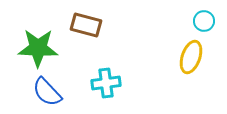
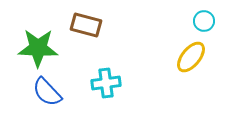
yellow ellipse: rotated 20 degrees clockwise
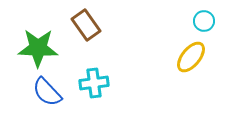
brown rectangle: rotated 40 degrees clockwise
cyan cross: moved 12 px left
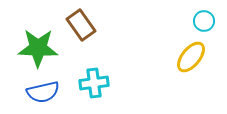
brown rectangle: moved 5 px left
blue semicircle: moved 4 px left; rotated 60 degrees counterclockwise
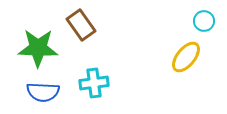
yellow ellipse: moved 5 px left
blue semicircle: rotated 16 degrees clockwise
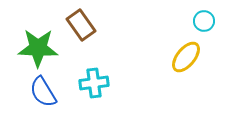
blue semicircle: rotated 56 degrees clockwise
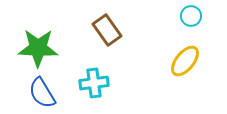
cyan circle: moved 13 px left, 5 px up
brown rectangle: moved 26 px right, 5 px down
yellow ellipse: moved 1 px left, 4 px down
blue semicircle: moved 1 px left, 1 px down
